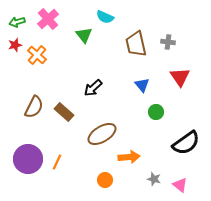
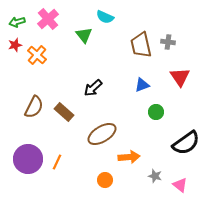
brown trapezoid: moved 5 px right, 1 px down
blue triangle: rotated 49 degrees clockwise
gray star: moved 1 px right, 3 px up
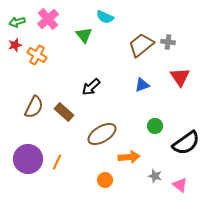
brown trapezoid: rotated 64 degrees clockwise
orange cross: rotated 12 degrees counterclockwise
black arrow: moved 2 px left, 1 px up
green circle: moved 1 px left, 14 px down
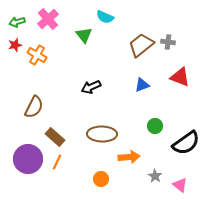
red triangle: rotated 35 degrees counterclockwise
black arrow: rotated 18 degrees clockwise
brown rectangle: moved 9 px left, 25 px down
brown ellipse: rotated 32 degrees clockwise
gray star: rotated 16 degrees clockwise
orange circle: moved 4 px left, 1 px up
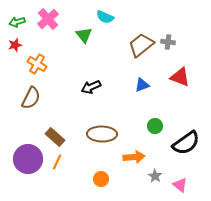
orange cross: moved 9 px down
brown semicircle: moved 3 px left, 9 px up
orange arrow: moved 5 px right
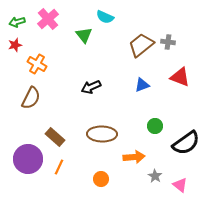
orange line: moved 2 px right, 5 px down
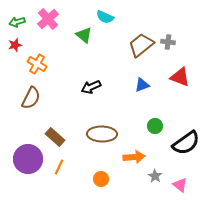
green triangle: rotated 12 degrees counterclockwise
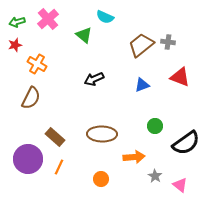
black arrow: moved 3 px right, 8 px up
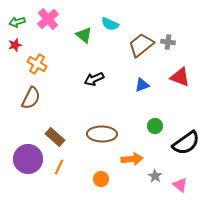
cyan semicircle: moved 5 px right, 7 px down
orange arrow: moved 2 px left, 2 px down
